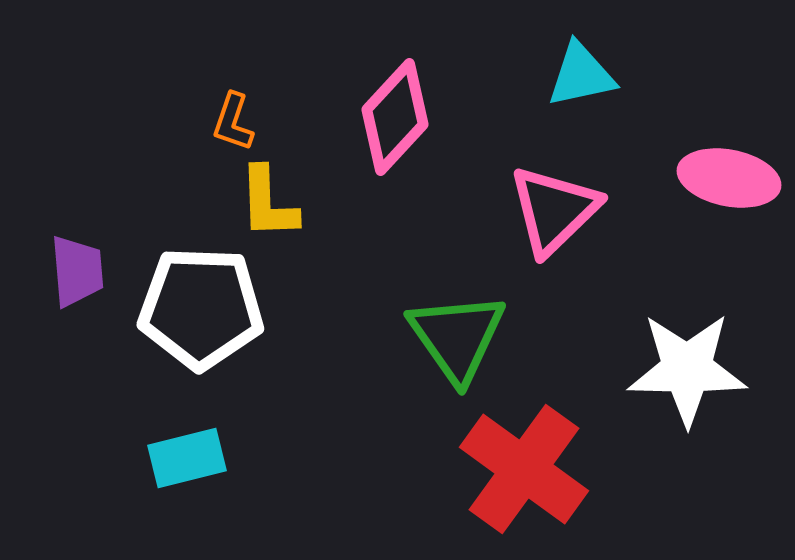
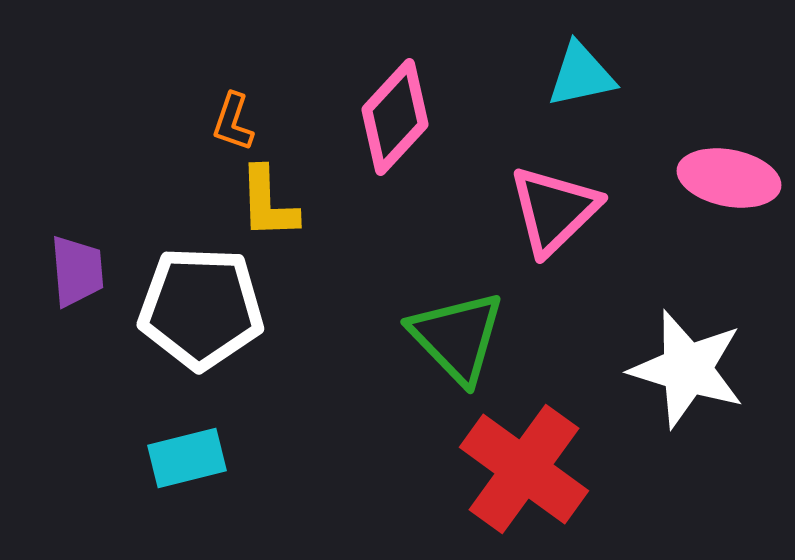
green triangle: rotated 9 degrees counterclockwise
white star: rotated 16 degrees clockwise
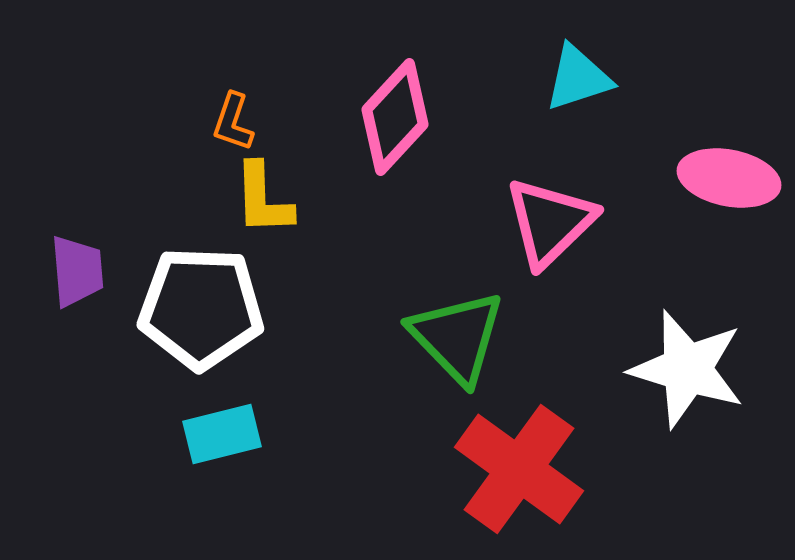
cyan triangle: moved 3 px left, 3 px down; rotated 6 degrees counterclockwise
yellow L-shape: moved 5 px left, 4 px up
pink triangle: moved 4 px left, 12 px down
cyan rectangle: moved 35 px right, 24 px up
red cross: moved 5 px left
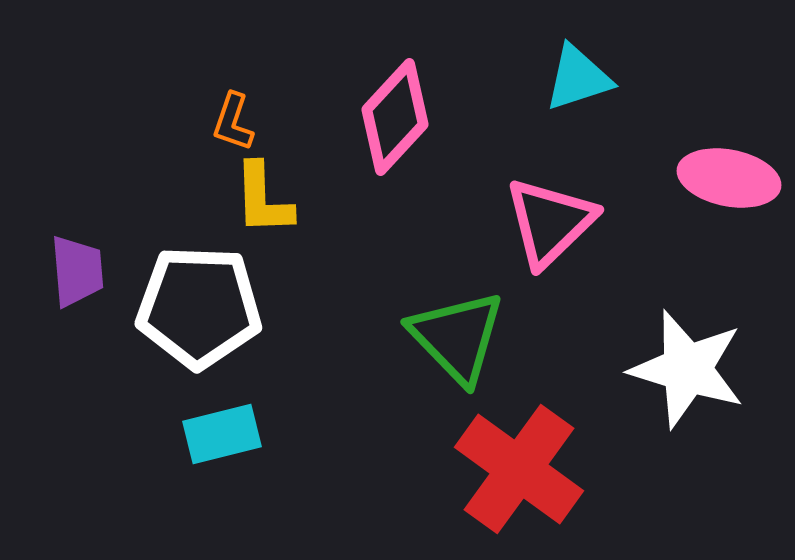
white pentagon: moved 2 px left, 1 px up
